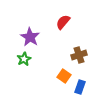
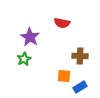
red semicircle: moved 1 px left, 1 px down; rotated 119 degrees counterclockwise
brown cross: moved 1 px right, 1 px down; rotated 21 degrees clockwise
orange square: rotated 32 degrees counterclockwise
blue rectangle: rotated 40 degrees clockwise
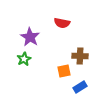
orange square: moved 5 px up; rotated 16 degrees counterclockwise
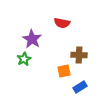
purple star: moved 2 px right, 2 px down
brown cross: moved 1 px left, 1 px up
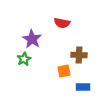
blue rectangle: moved 3 px right; rotated 32 degrees clockwise
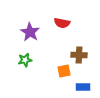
purple star: moved 2 px left, 7 px up
green star: moved 1 px right, 1 px down; rotated 16 degrees clockwise
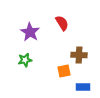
red semicircle: rotated 133 degrees counterclockwise
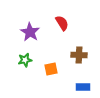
orange square: moved 13 px left, 2 px up
